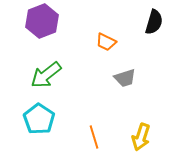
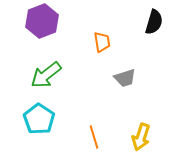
orange trapezoid: moved 4 px left; rotated 125 degrees counterclockwise
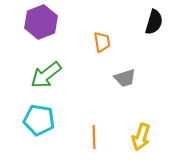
purple hexagon: moved 1 px left, 1 px down
cyan pentagon: moved 1 px down; rotated 24 degrees counterclockwise
orange line: rotated 15 degrees clockwise
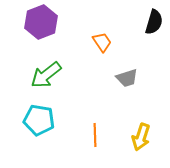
orange trapezoid: rotated 25 degrees counterclockwise
gray trapezoid: moved 2 px right
orange line: moved 1 px right, 2 px up
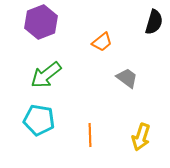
orange trapezoid: rotated 85 degrees clockwise
gray trapezoid: rotated 125 degrees counterclockwise
orange line: moved 5 px left
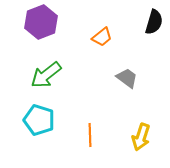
orange trapezoid: moved 5 px up
cyan pentagon: rotated 8 degrees clockwise
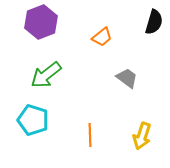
cyan pentagon: moved 6 px left
yellow arrow: moved 1 px right, 1 px up
